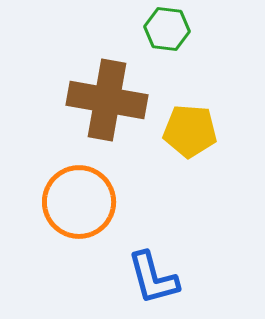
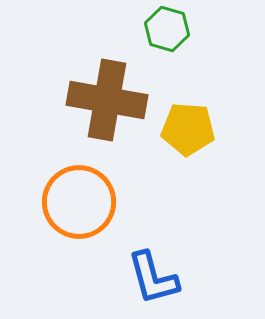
green hexagon: rotated 9 degrees clockwise
yellow pentagon: moved 2 px left, 2 px up
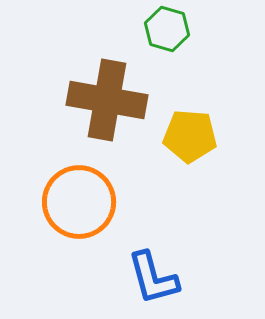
yellow pentagon: moved 2 px right, 7 px down
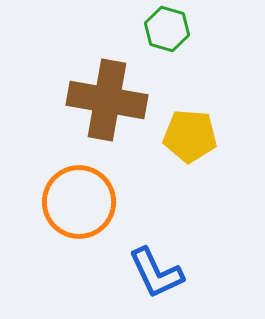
blue L-shape: moved 3 px right, 5 px up; rotated 10 degrees counterclockwise
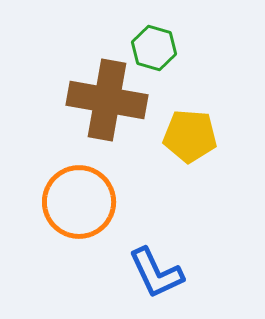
green hexagon: moved 13 px left, 19 px down
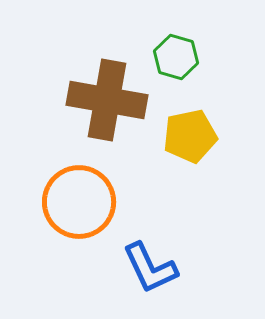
green hexagon: moved 22 px right, 9 px down
yellow pentagon: rotated 16 degrees counterclockwise
blue L-shape: moved 6 px left, 5 px up
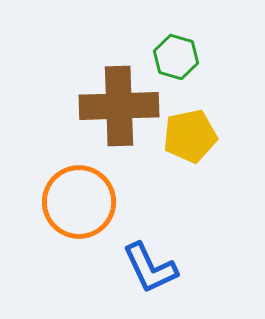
brown cross: moved 12 px right, 6 px down; rotated 12 degrees counterclockwise
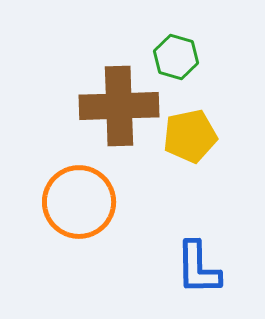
blue L-shape: moved 48 px right; rotated 24 degrees clockwise
